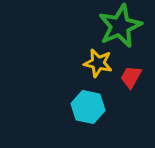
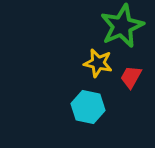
green star: moved 2 px right
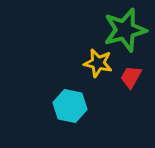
green star: moved 3 px right, 4 px down; rotated 9 degrees clockwise
cyan hexagon: moved 18 px left, 1 px up
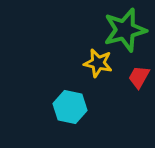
red trapezoid: moved 8 px right
cyan hexagon: moved 1 px down
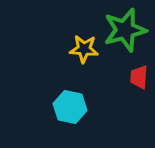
yellow star: moved 14 px left, 14 px up; rotated 8 degrees counterclockwise
red trapezoid: rotated 25 degrees counterclockwise
